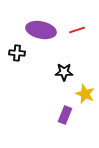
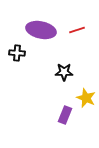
yellow star: moved 1 px right, 4 px down
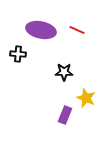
red line: rotated 42 degrees clockwise
black cross: moved 1 px right, 1 px down
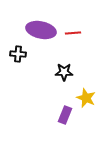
red line: moved 4 px left, 3 px down; rotated 28 degrees counterclockwise
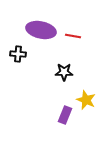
red line: moved 3 px down; rotated 14 degrees clockwise
yellow star: moved 2 px down
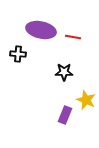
red line: moved 1 px down
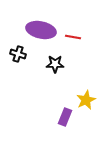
black cross: rotated 14 degrees clockwise
black star: moved 9 px left, 8 px up
yellow star: rotated 24 degrees clockwise
purple rectangle: moved 2 px down
